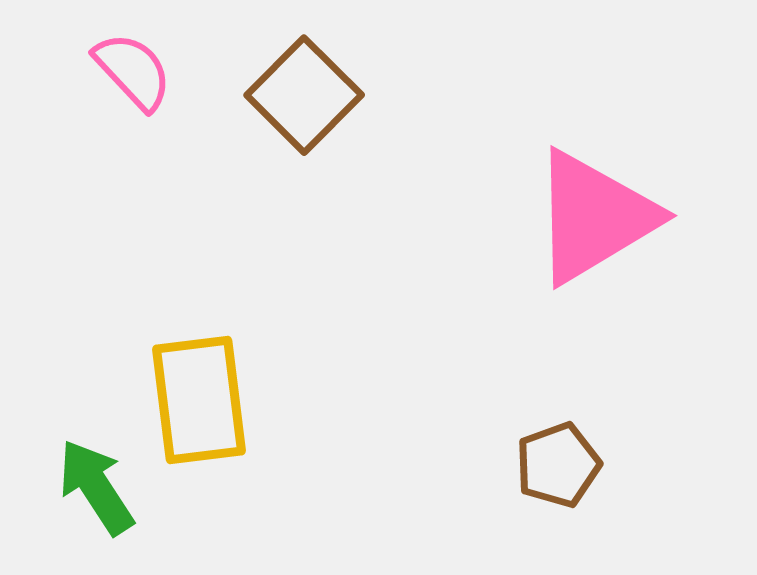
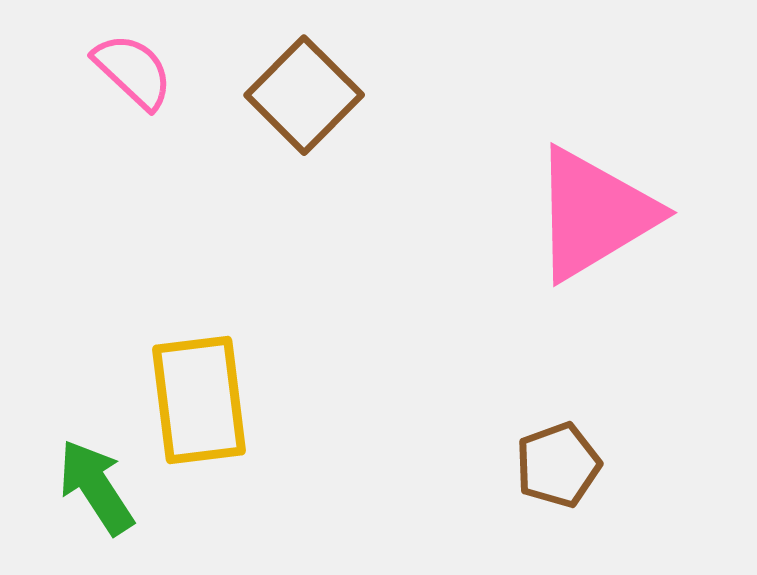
pink semicircle: rotated 4 degrees counterclockwise
pink triangle: moved 3 px up
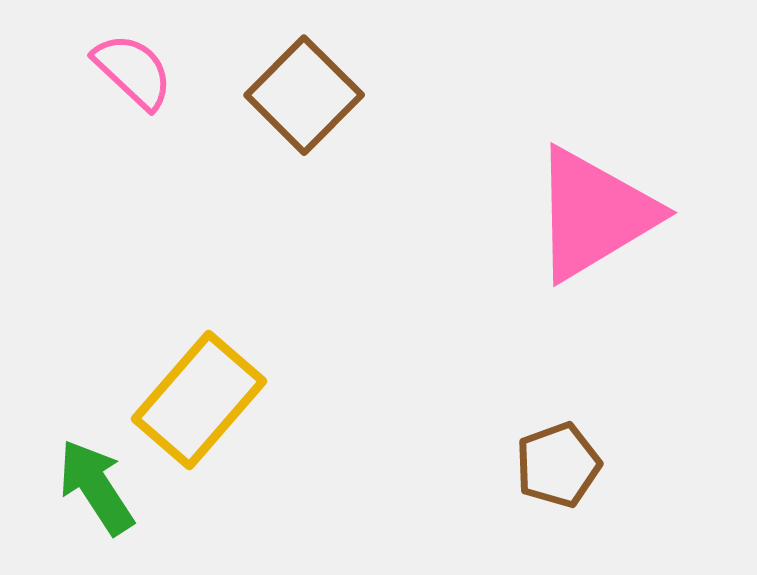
yellow rectangle: rotated 48 degrees clockwise
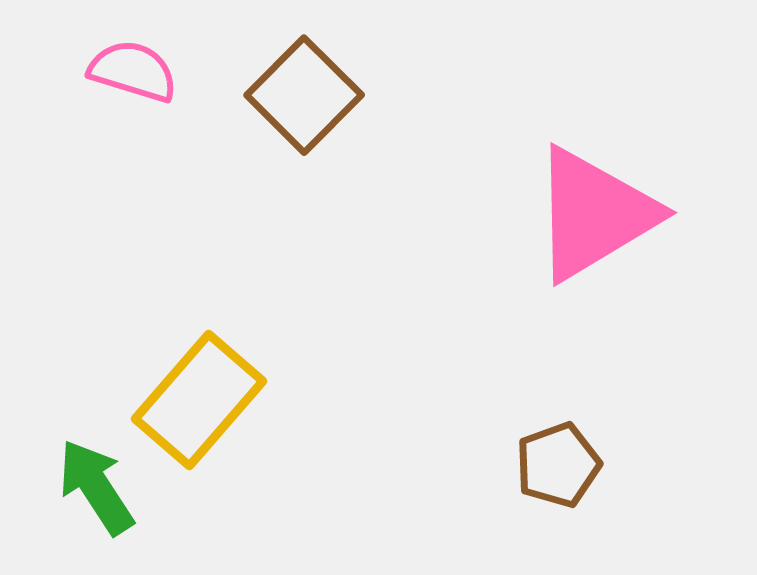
pink semicircle: rotated 26 degrees counterclockwise
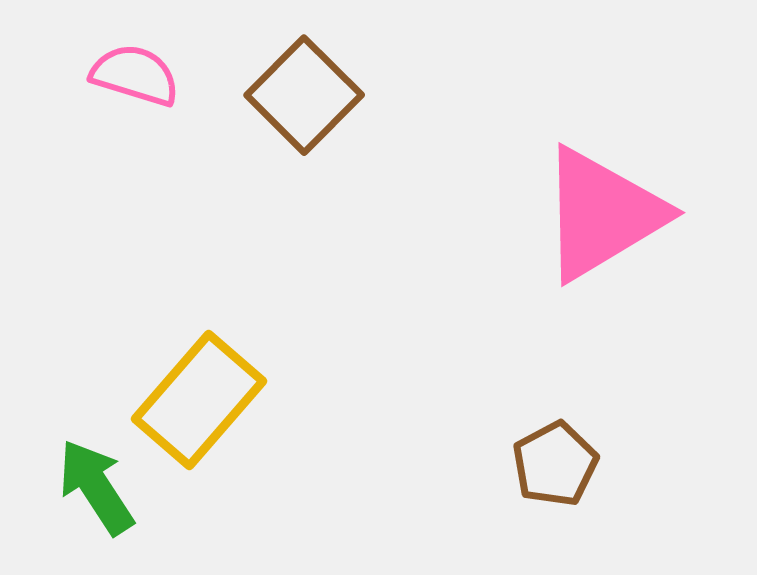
pink semicircle: moved 2 px right, 4 px down
pink triangle: moved 8 px right
brown pentagon: moved 3 px left, 1 px up; rotated 8 degrees counterclockwise
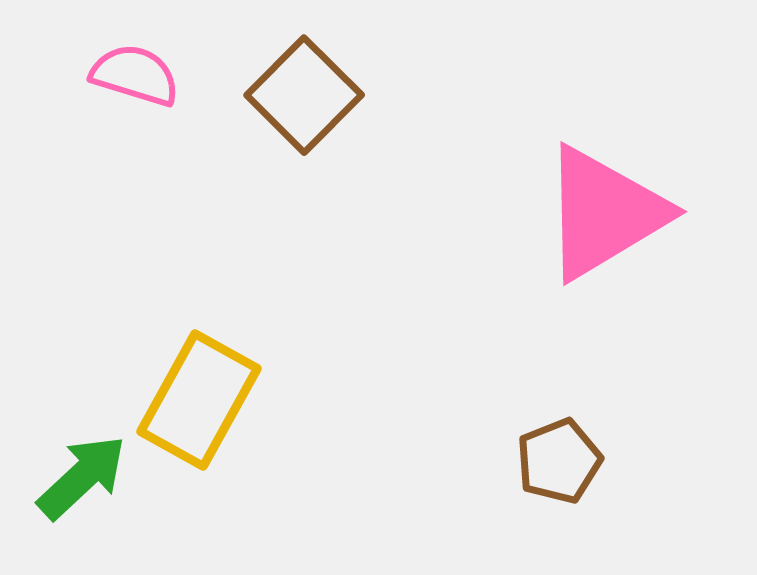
pink triangle: moved 2 px right, 1 px up
yellow rectangle: rotated 12 degrees counterclockwise
brown pentagon: moved 4 px right, 3 px up; rotated 6 degrees clockwise
green arrow: moved 14 px left, 10 px up; rotated 80 degrees clockwise
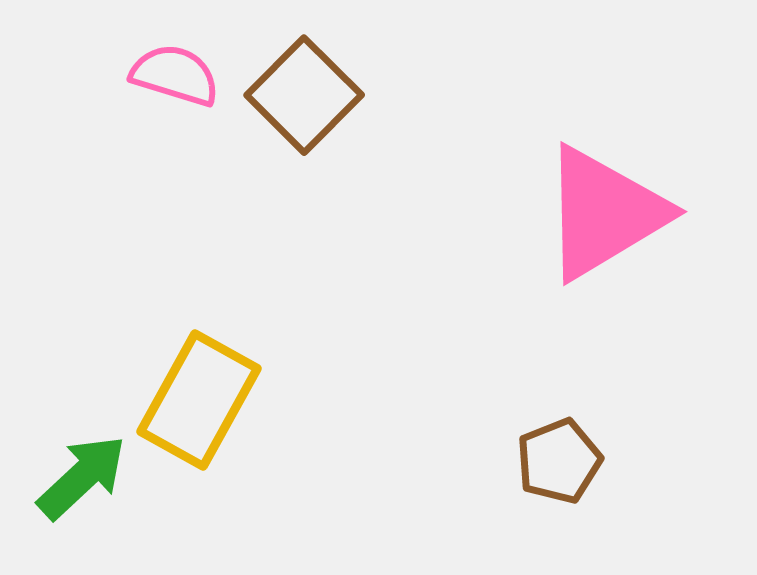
pink semicircle: moved 40 px right
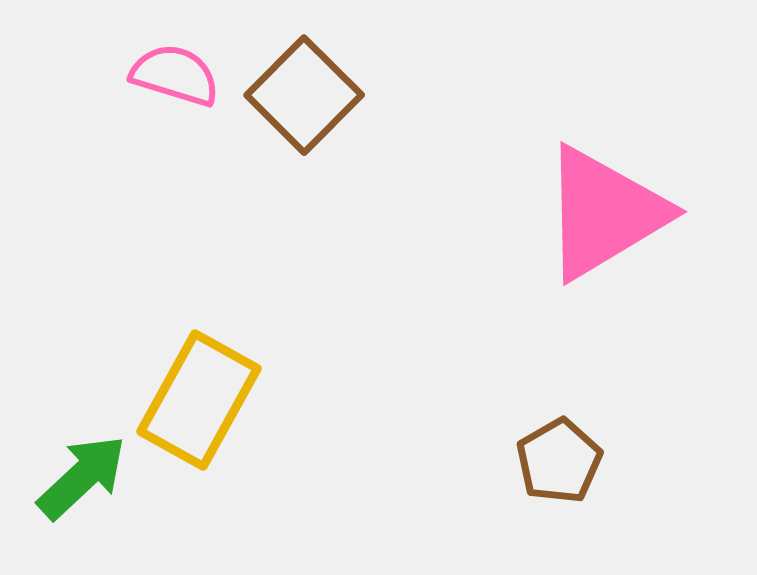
brown pentagon: rotated 8 degrees counterclockwise
